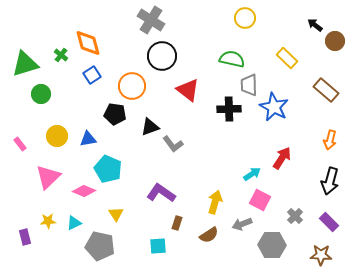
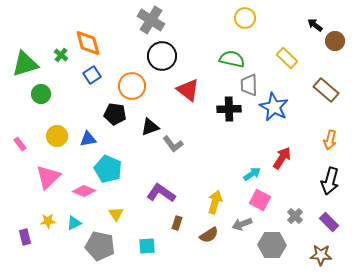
cyan square at (158, 246): moved 11 px left
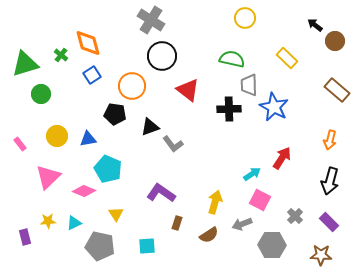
brown rectangle at (326, 90): moved 11 px right
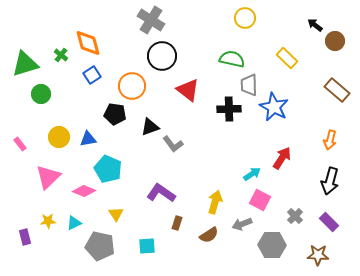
yellow circle at (57, 136): moved 2 px right, 1 px down
brown star at (321, 255): moved 3 px left
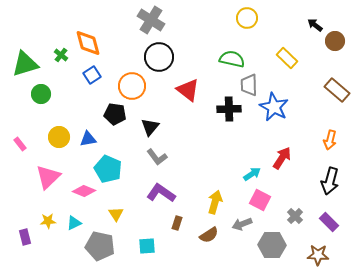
yellow circle at (245, 18): moved 2 px right
black circle at (162, 56): moved 3 px left, 1 px down
black triangle at (150, 127): rotated 30 degrees counterclockwise
gray L-shape at (173, 144): moved 16 px left, 13 px down
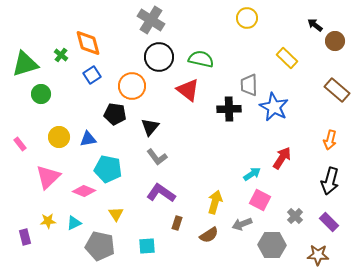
green semicircle at (232, 59): moved 31 px left
cyan pentagon at (108, 169): rotated 12 degrees counterclockwise
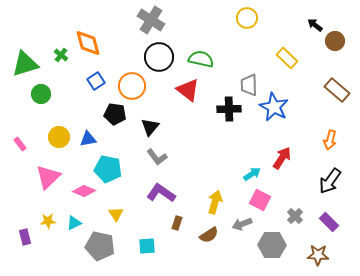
blue square at (92, 75): moved 4 px right, 6 px down
black arrow at (330, 181): rotated 20 degrees clockwise
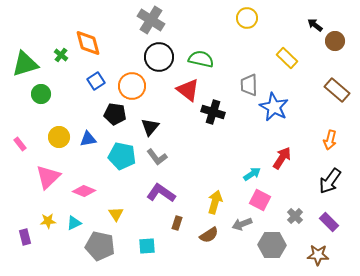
black cross at (229, 109): moved 16 px left, 3 px down; rotated 20 degrees clockwise
cyan pentagon at (108, 169): moved 14 px right, 13 px up
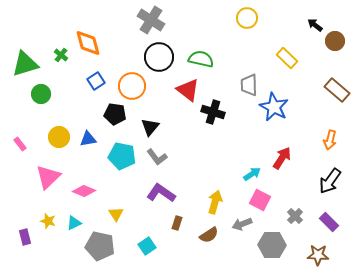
yellow star at (48, 221): rotated 21 degrees clockwise
cyan square at (147, 246): rotated 30 degrees counterclockwise
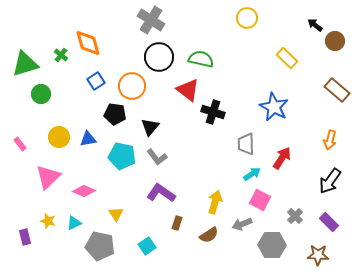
gray trapezoid at (249, 85): moved 3 px left, 59 px down
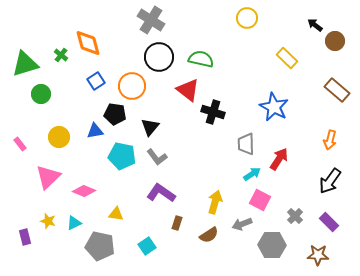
blue triangle at (88, 139): moved 7 px right, 8 px up
red arrow at (282, 158): moved 3 px left, 1 px down
yellow triangle at (116, 214): rotated 49 degrees counterclockwise
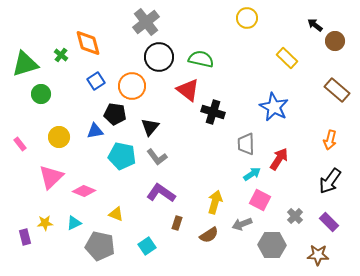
gray cross at (151, 20): moved 5 px left, 2 px down; rotated 20 degrees clockwise
pink triangle at (48, 177): moved 3 px right
yellow triangle at (116, 214): rotated 14 degrees clockwise
yellow star at (48, 221): moved 3 px left, 2 px down; rotated 21 degrees counterclockwise
